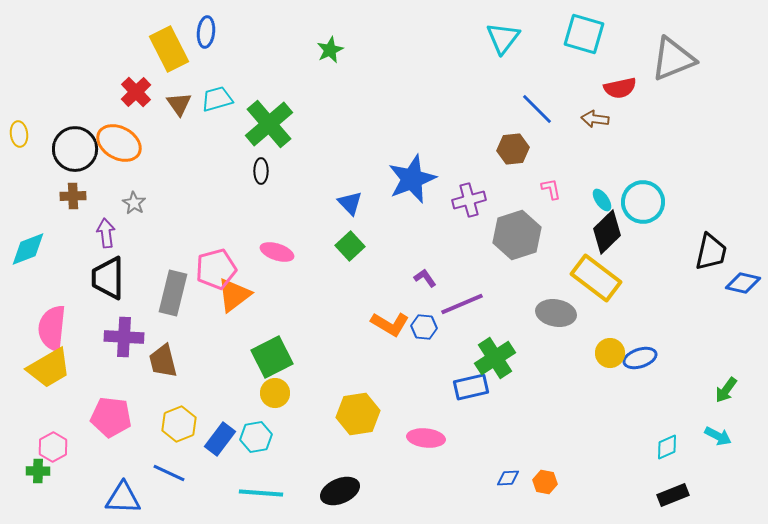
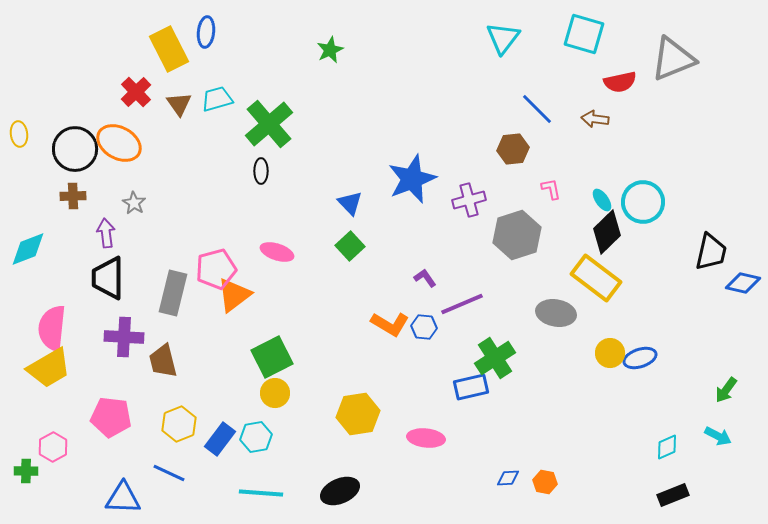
red semicircle at (620, 88): moved 6 px up
green cross at (38, 471): moved 12 px left
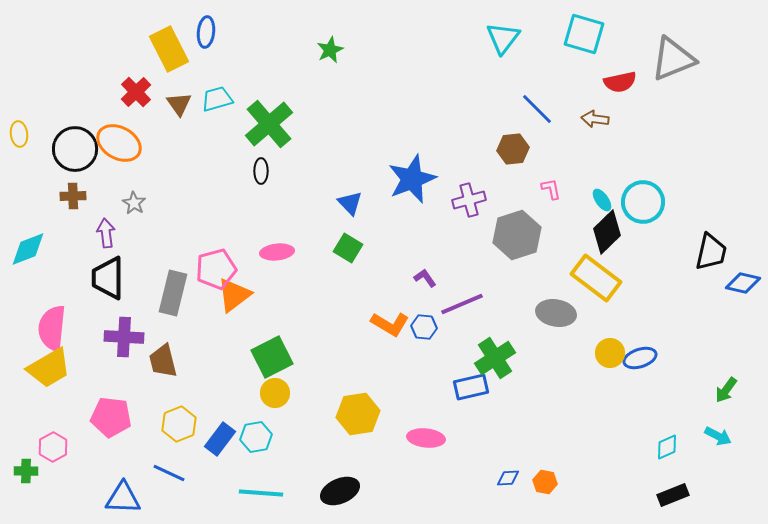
green square at (350, 246): moved 2 px left, 2 px down; rotated 16 degrees counterclockwise
pink ellipse at (277, 252): rotated 24 degrees counterclockwise
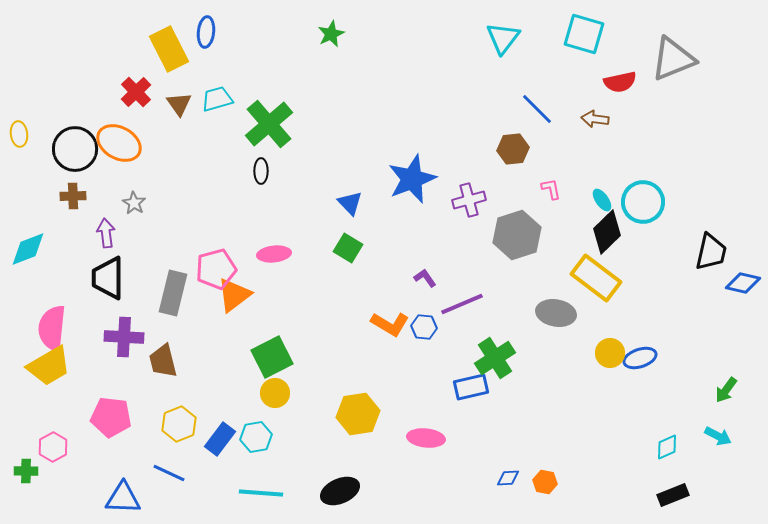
green star at (330, 50): moved 1 px right, 16 px up
pink ellipse at (277, 252): moved 3 px left, 2 px down
yellow trapezoid at (49, 368): moved 2 px up
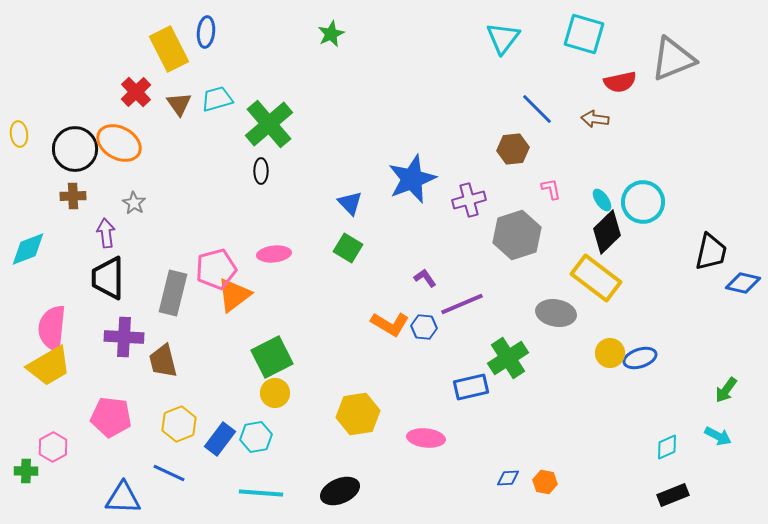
green cross at (495, 358): moved 13 px right
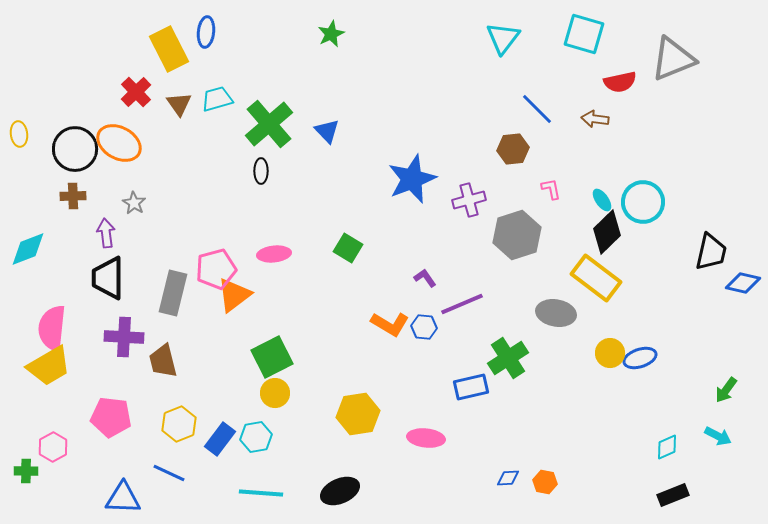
blue triangle at (350, 203): moved 23 px left, 72 px up
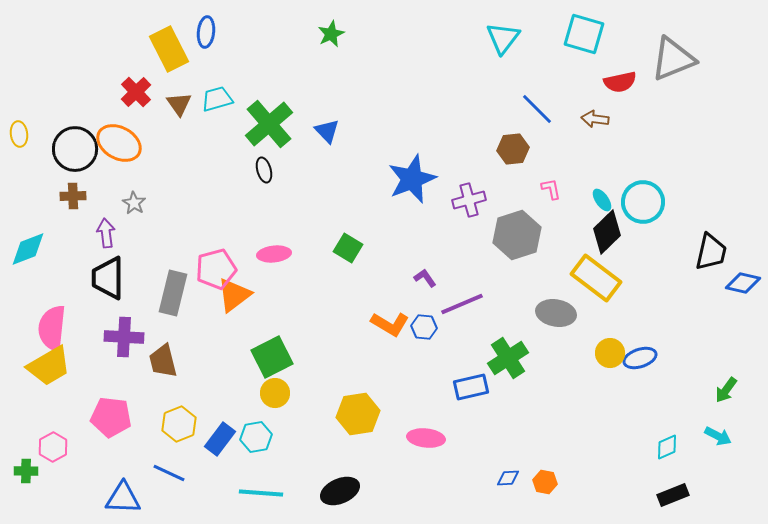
black ellipse at (261, 171): moved 3 px right, 1 px up; rotated 15 degrees counterclockwise
